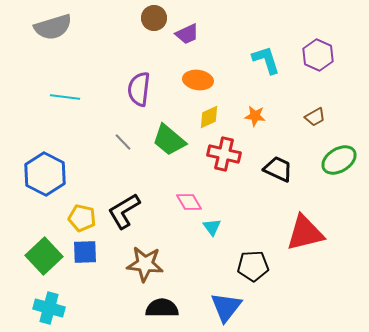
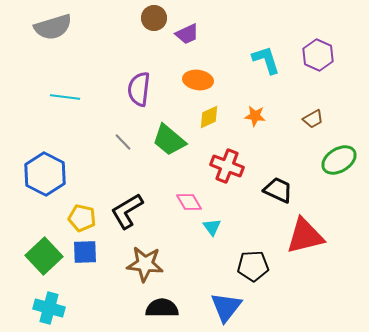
brown trapezoid: moved 2 px left, 2 px down
red cross: moved 3 px right, 12 px down; rotated 8 degrees clockwise
black trapezoid: moved 21 px down
black L-shape: moved 3 px right
red triangle: moved 3 px down
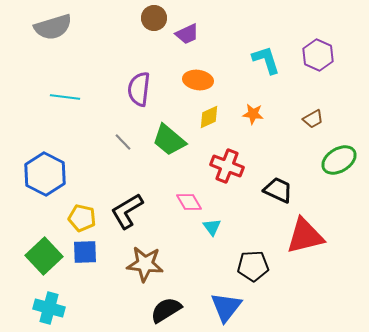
orange star: moved 2 px left, 2 px up
black semicircle: moved 4 px right, 2 px down; rotated 32 degrees counterclockwise
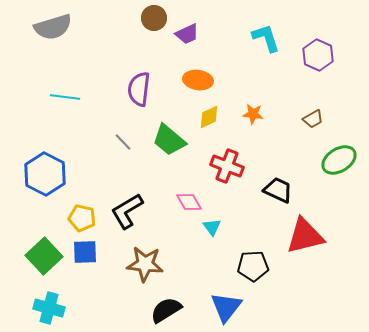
cyan L-shape: moved 22 px up
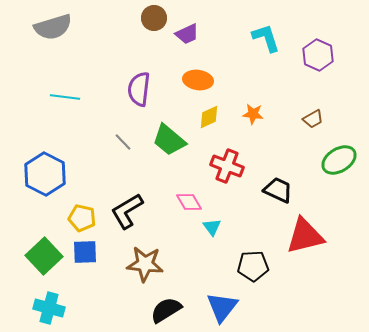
blue triangle: moved 4 px left
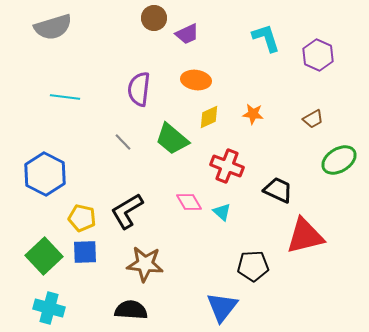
orange ellipse: moved 2 px left
green trapezoid: moved 3 px right, 1 px up
cyan triangle: moved 10 px right, 15 px up; rotated 12 degrees counterclockwise
black semicircle: moved 35 px left; rotated 36 degrees clockwise
